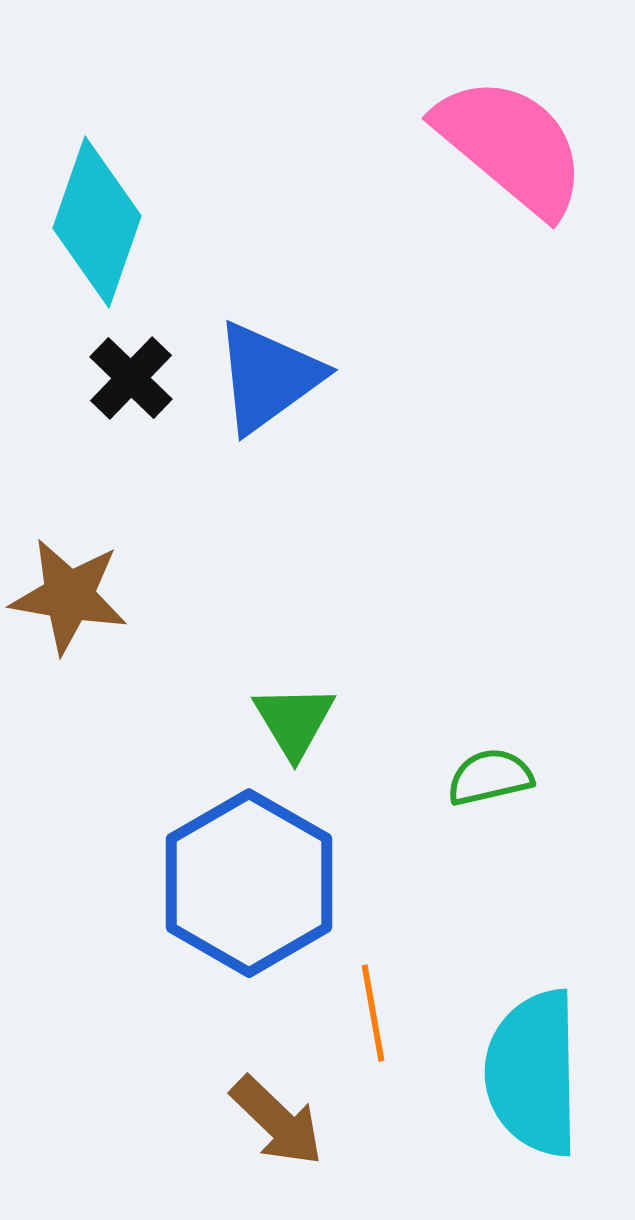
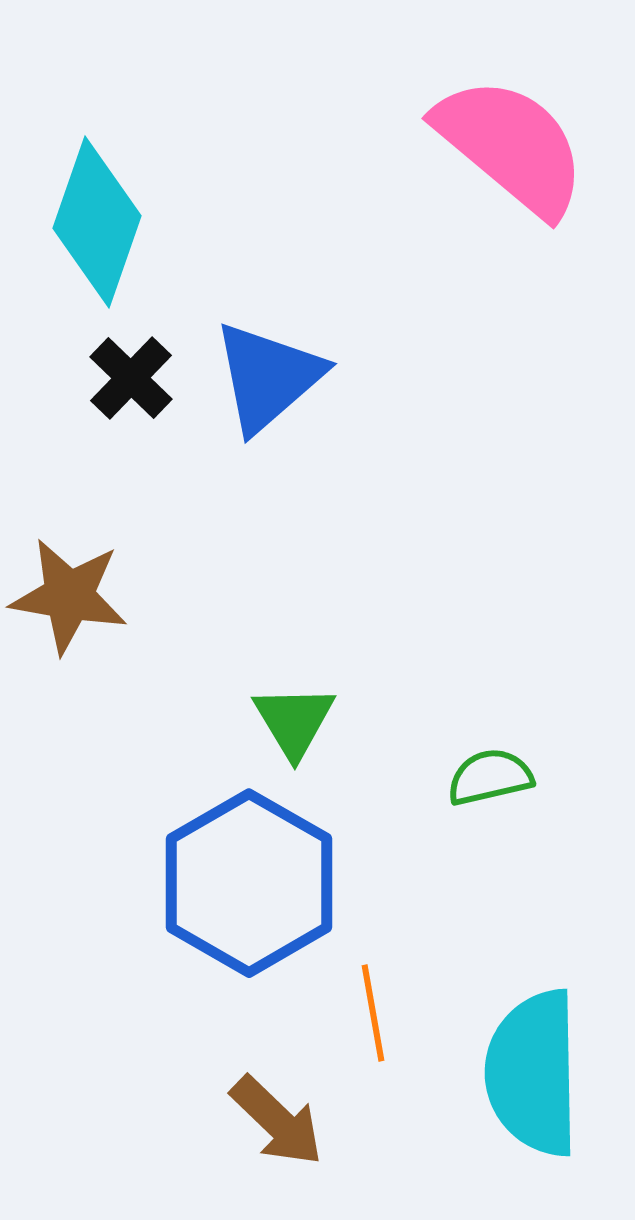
blue triangle: rotated 5 degrees counterclockwise
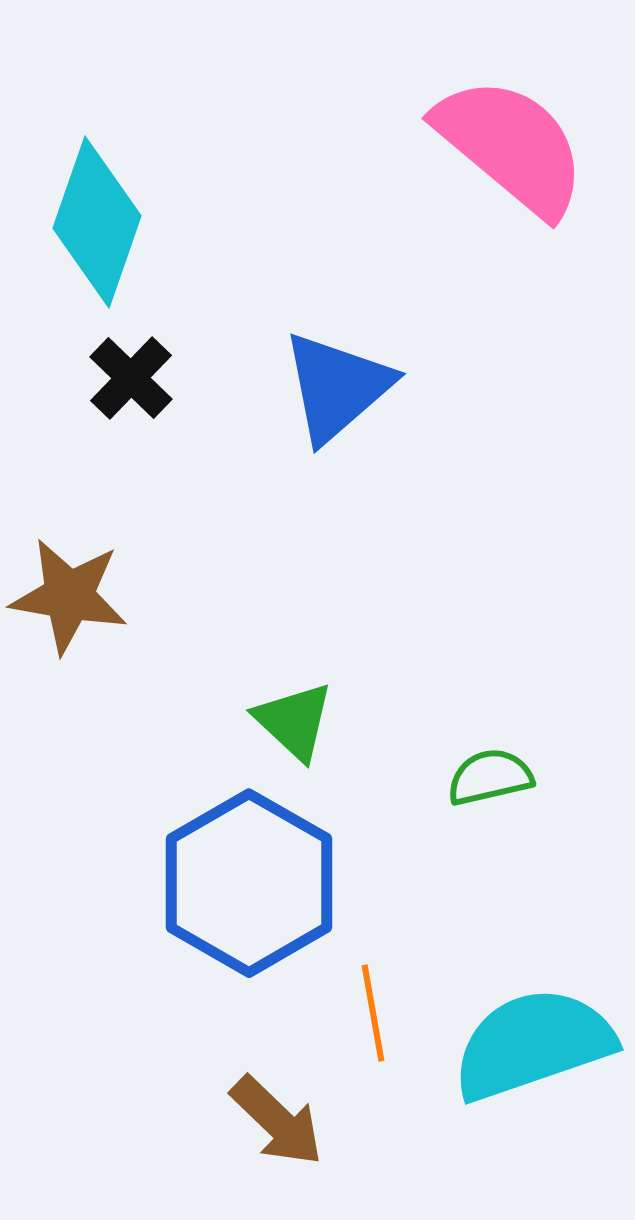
blue triangle: moved 69 px right, 10 px down
green triangle: rotated 16 degrees counterclockwise
cyan semicircle: moved 29 px up; rotated 72 degrees clockwise
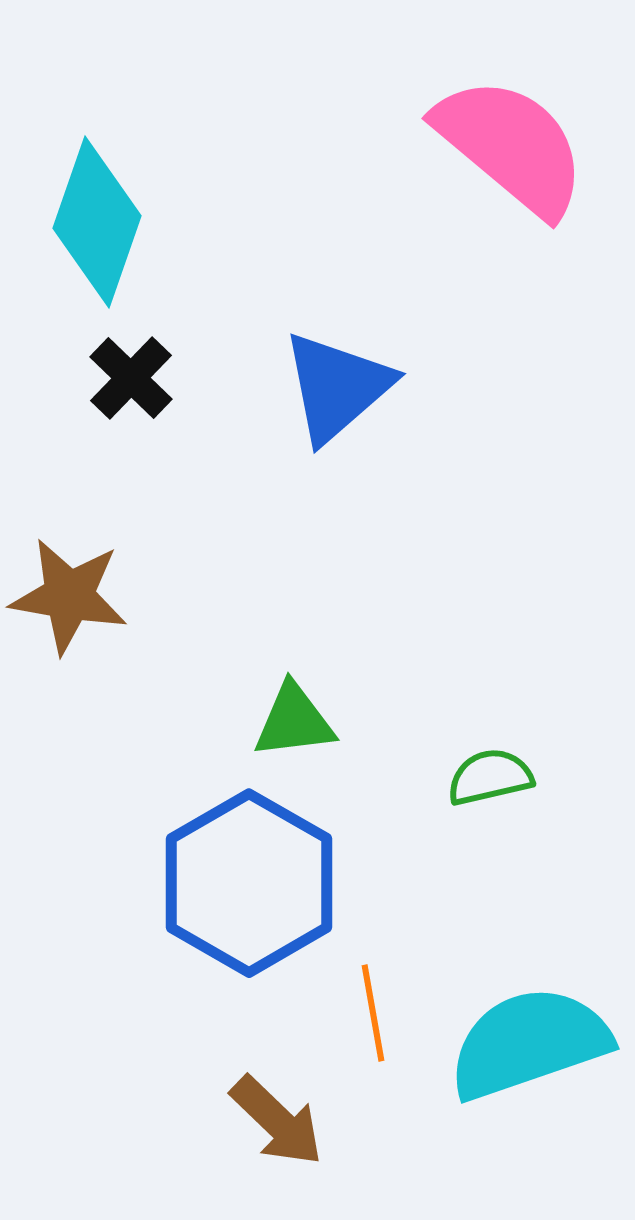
green triangle: rotated 50 degrees counterclockwise
cyan semicircle: moved 4 px left, 1 px up
